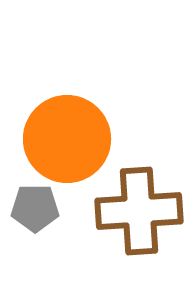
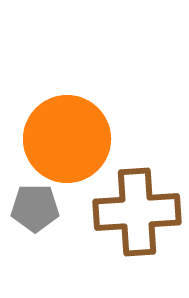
brown cross: moved 2 px left, 1 px down
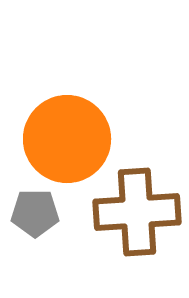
gray pentagon: moved 5 px down
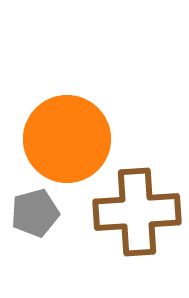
gray pentagon: rotated 15 degrees counterclockwise
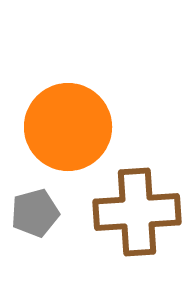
orange circle: moved 1 px right, 12 px up
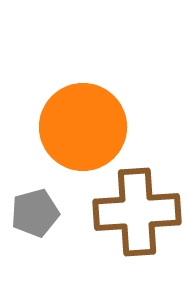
orange circle: moved 15 px right
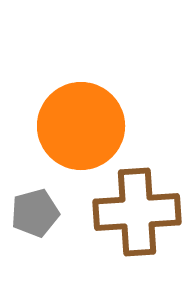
orange circle: moved 2 px left, 1 px up
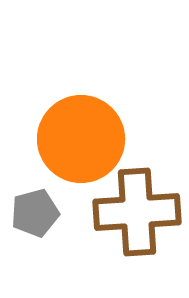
orange circle: moved 13 px down
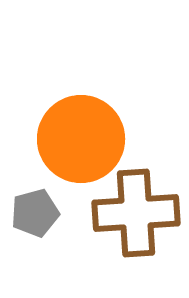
brown cross: moved 1 px left, 1 px down
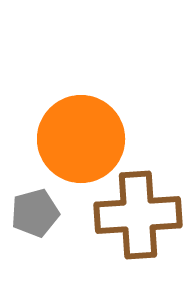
brown cross: moved 2 px right, 2 px down
